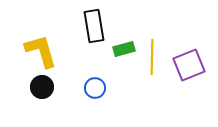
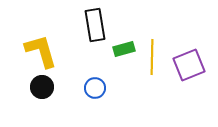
black rectangle: moved 1 px right, 1 px up
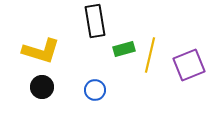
black rectangle: moved 4 px up
yellow L-shape: rotated 123 degrees clockwise
yellow line: moved 2 px left, 2 px up; rotated 12 degrees clockwise
blue circle: moved 2 px down
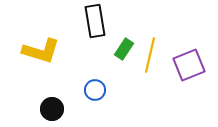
green rectangle: rotated 40 degrees counterclockwise
black circle: moved 10 px right, 22 px down
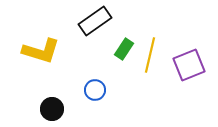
black rectangle: rotated 64 degrees clockwise
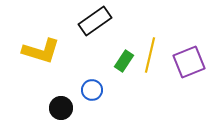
green rectangle: moved 12 px down
purple square: moved 3 px up
blue circle: moved 3 px left
black circle: moved 9 px right, 1 px up
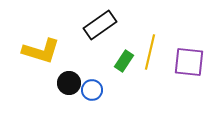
black rectangle: moved 5 px right, 4 px down
yellow line: moved 3 px up
purple square: rotated 28 degrees clockwise
black circle: moved 8 px right, 25 px up
